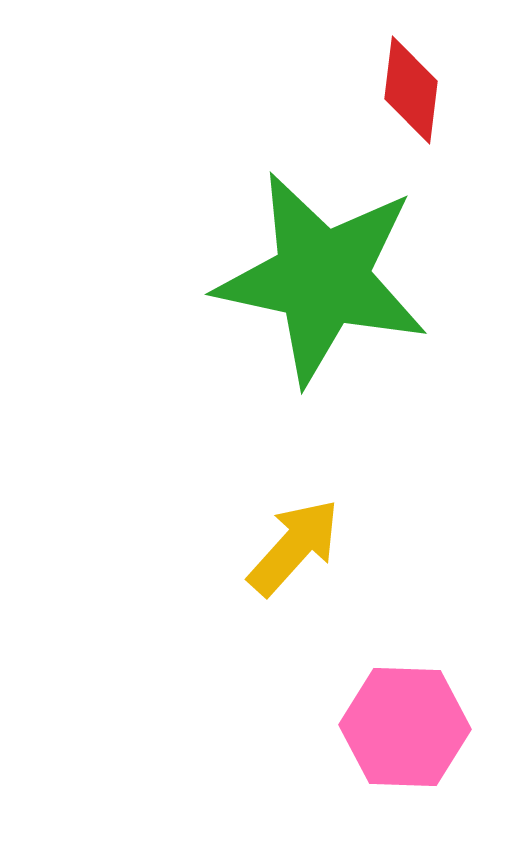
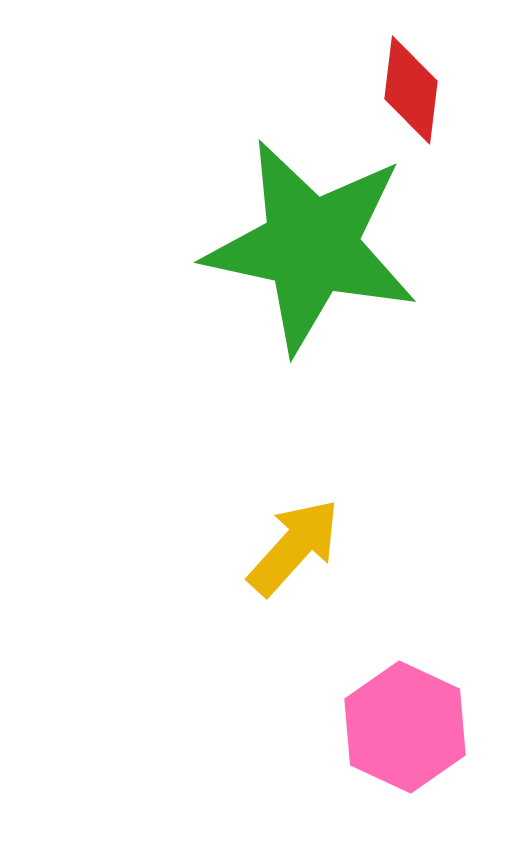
green star: moved 11 px left, 32 px up
pink hexagon: rotated 23 degrees clockwise
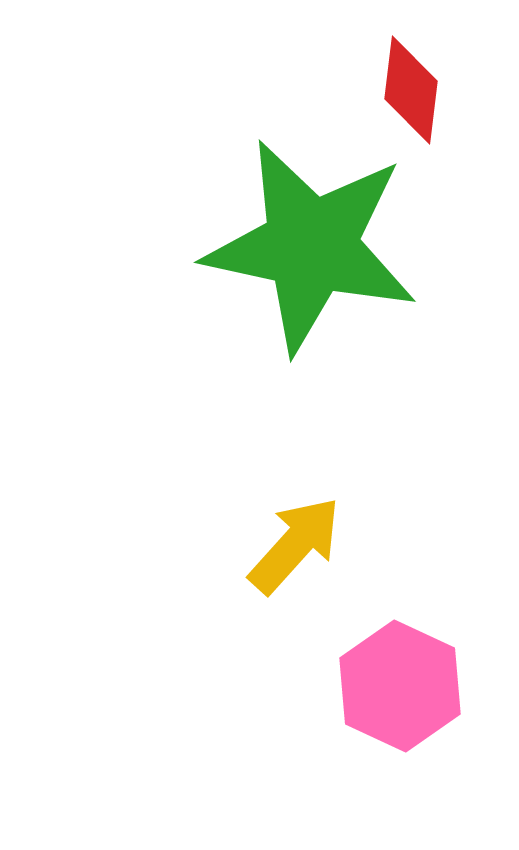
yellow arrow: moved 1 px right, 2 px up
pink hexagon: moved 5 px left, 41 px up
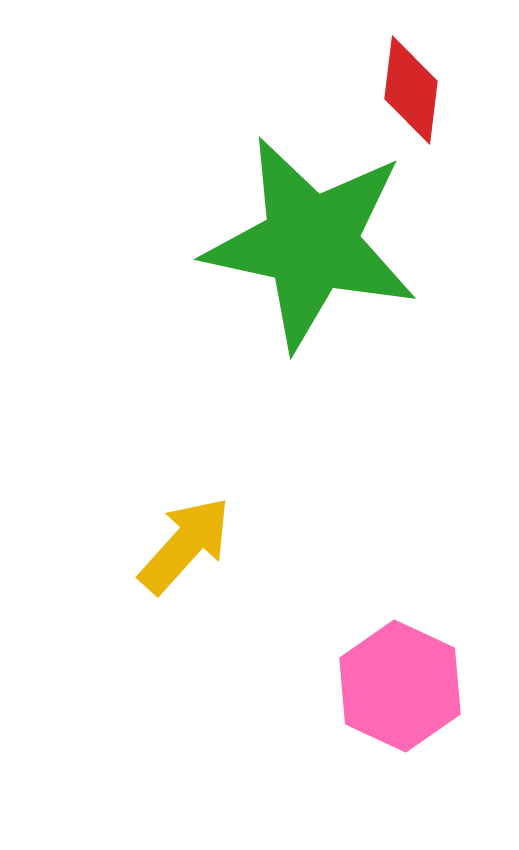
green star: moved 3 px up
yellow arrow: moved 110 px left
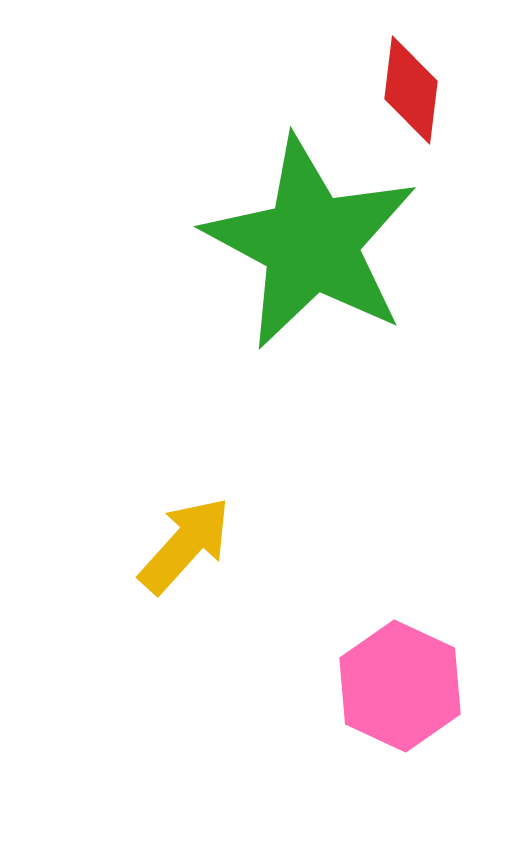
green star: rotated 16 degrees clockwise
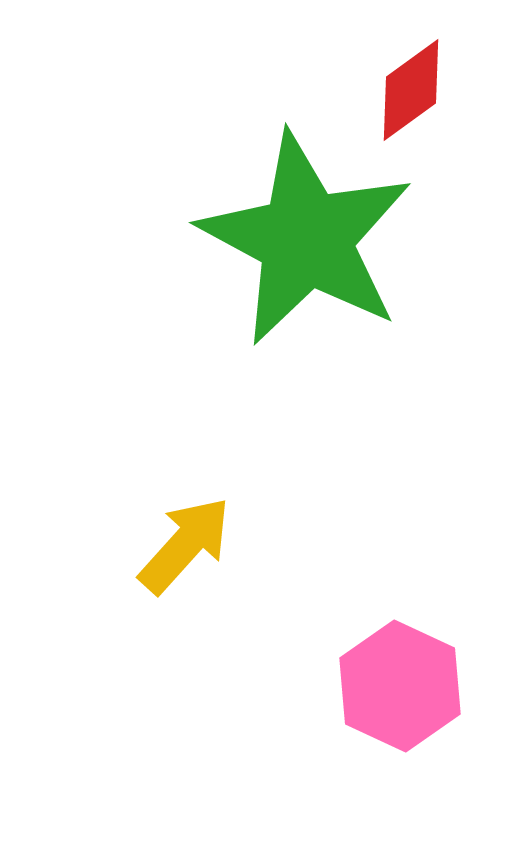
red diamond: rotated 47 degrees clockwise
green star: moved 5 px left, 4 px up
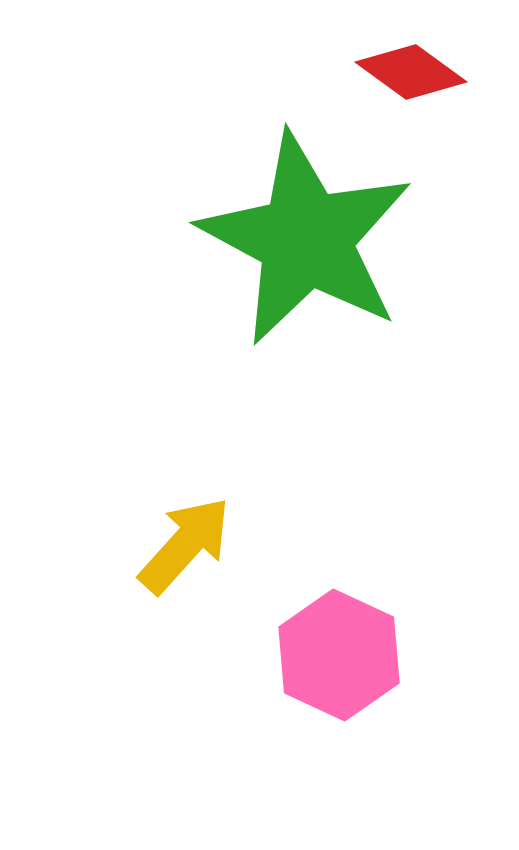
red diamond: moved 18 px up; rotated 72 degrees clockwise
pink hexagon: moved 61 px left, 31 px up
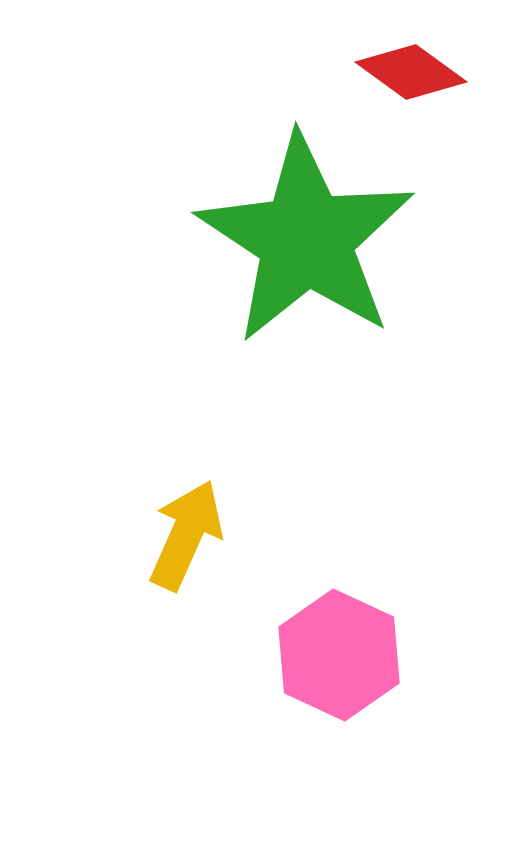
green star: rotated 5 degrees clockwise
yellow arrow: moved 1 px right, 10 px up; rotated 18 degrees counterclockwise
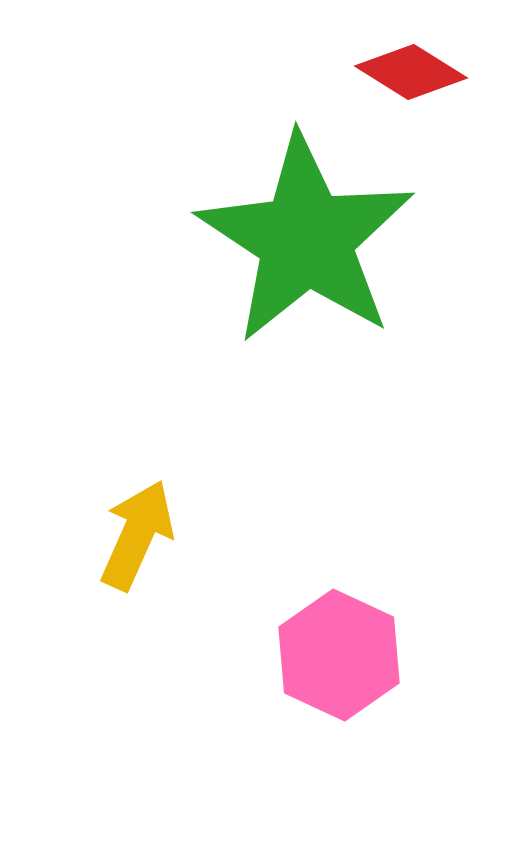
red diamond: rotated 4 degrees counterclockwise
yellow arrow: moved 49 px left
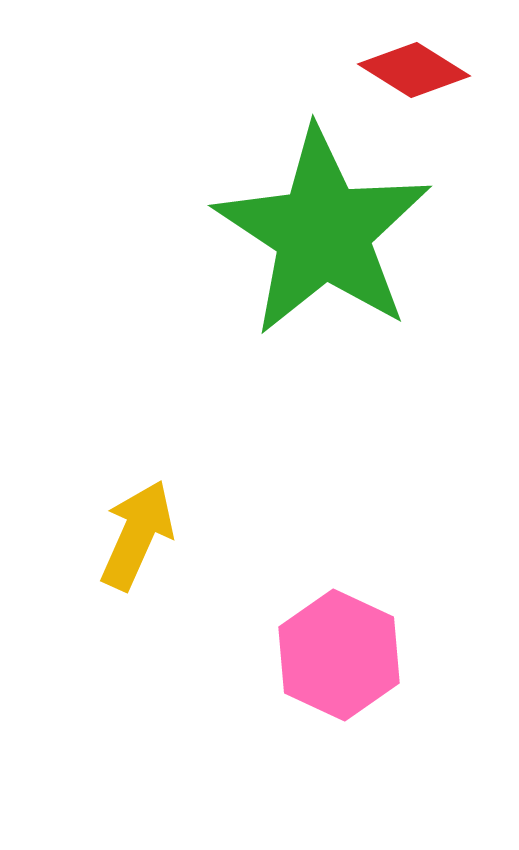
red diamond: moved 3 px right, 2 px up
green star: moved 17 px right, 7 px up
